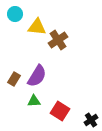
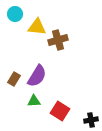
brown cross: rotated 18 degrees clockwise
black cross: rotated 24 degrees clockwise
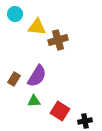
black cross: moved 6 px left, 1 px down
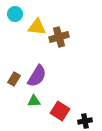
brown cross: moved 1 px right, 3 px up
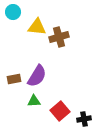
cyan circle: moved 2 px left, 2 px up
brown rectangle: rotated 48 degrees clockwise
red square: rotated 18 degrees clockwise
black cross: moved 1 px left, 2 px up
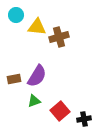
cyan circle: moved 3 px right, 3 px down
green triangle: rotated 16 degrees counterclockwise
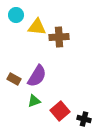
brown cross: rotated 12 degrees clockwise
brown rectangle: rotated 40 degrees clockwise
black cross: rotated 24 degrees clockwise
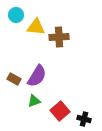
yellow triangle: moved 1 px left
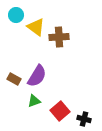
yellow triangle: rotated 30 degrees clockwise
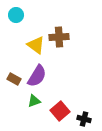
yellow triangle: moved 18 px down
